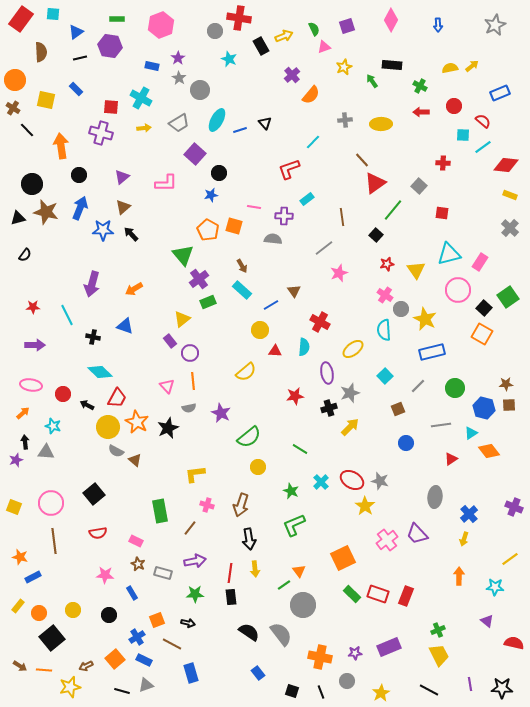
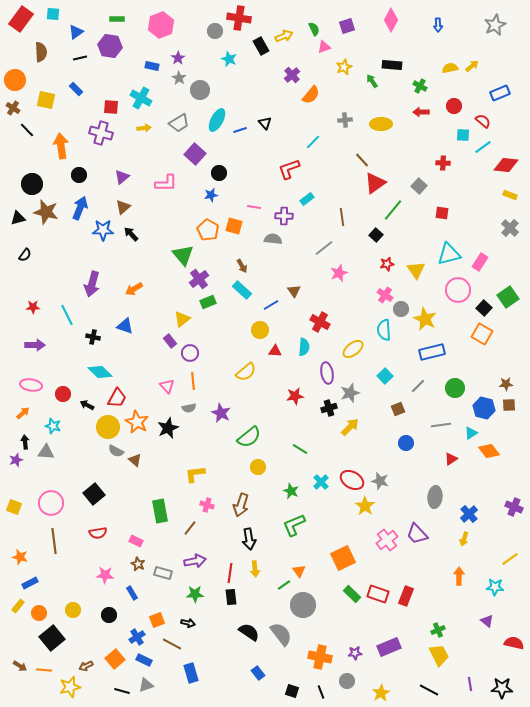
blue rectangle at (33, 577): moved 3 px left, 6 px down
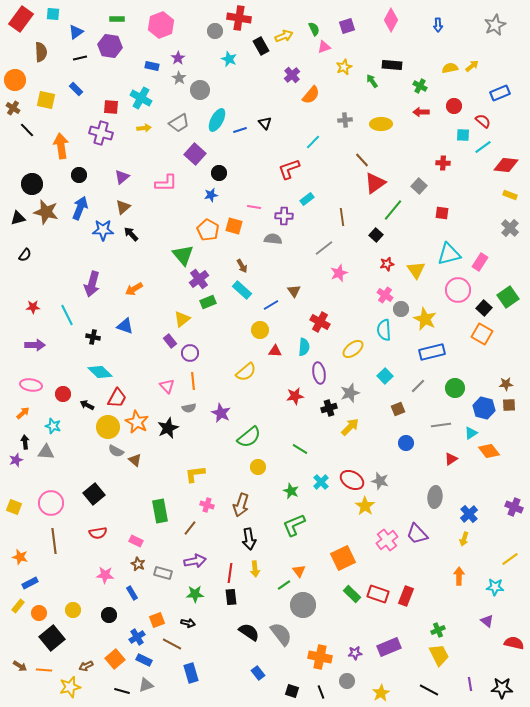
purple ellipse at (327, 373): moved 8 px left
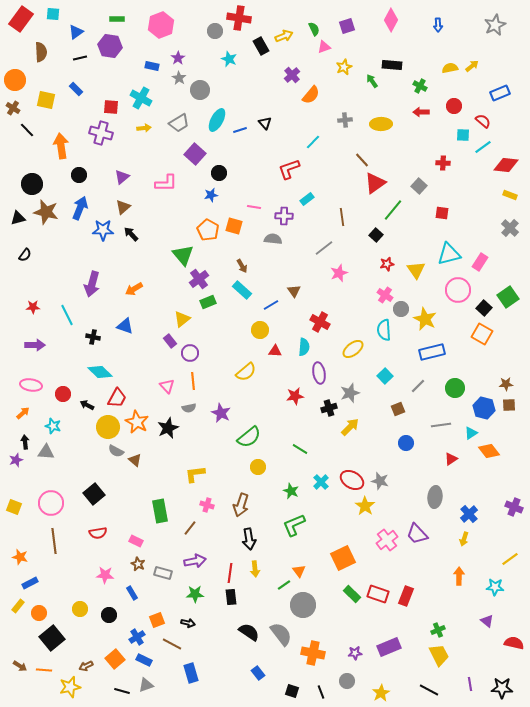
yellow circle at (73, 610): moved 7 px right, 1 px up
orange cross at (320, 657): moved 7 px left, 4 px up
